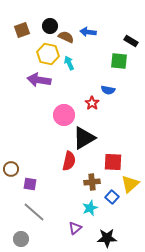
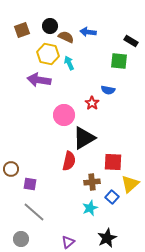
purple triangle: moved 7 px left, 14 px down
black star: rotated 24 degrees counterclockwise
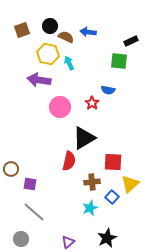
black rectangle: rotated 56 degrees counterclockwise
pink circle: moved 4 px left, 8 px up
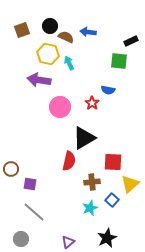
blue square: moved 3 px down
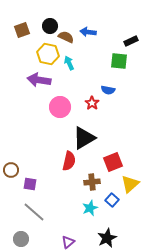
red square: rotated 24 degrees counterclockwise
brown circle: moved 1 px down
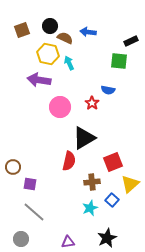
brown semicircle: moved 1 px left, 1 px down
brown circle: moved 2 px right, 3 px up
purple triangle: rotated 32 degrees clockwise
